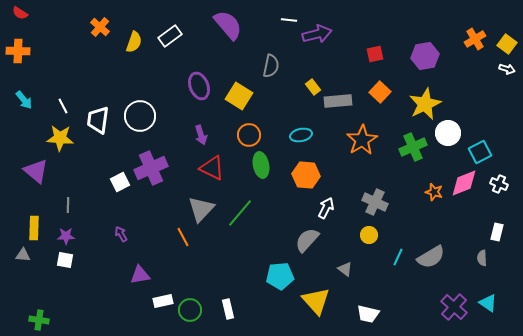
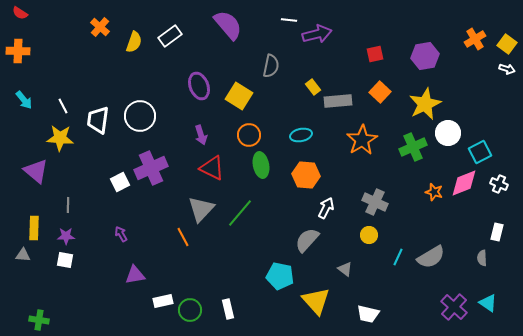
purple triangle at (140, 275): moved 5 px left
cyan pentagon at (280, 276): rotated 16 degrees clockwise
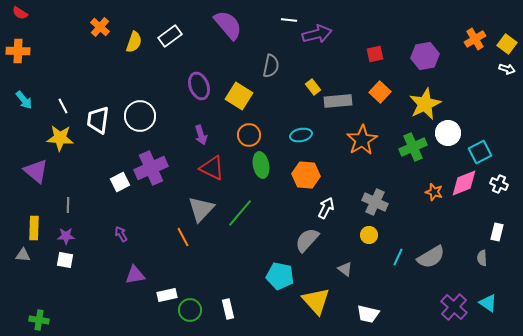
white rectangle at (163, 301): moved 4 px right, 6 px up
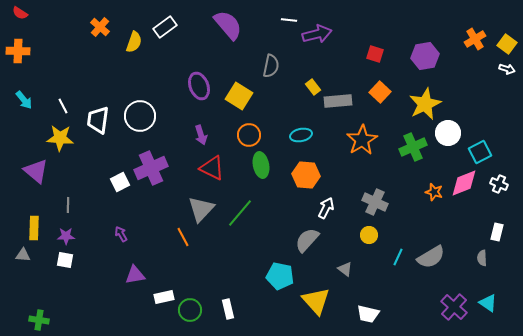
white rectangle at (170, 36): moved 5 px left, 9 px up
red square at (375, 54): rotated 30 degrees clockwise
white rectangle at (167, 295): moved 3 px left, 2 px down
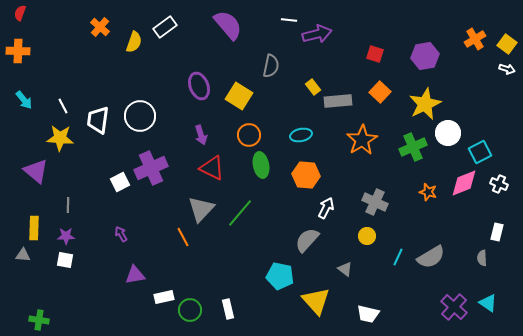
red semicircle at (20, 13): rotated 77 degrees clockwise
orange star at (434, 192): moved 6 px left
yellow circle at (369, 235): moved 2 px left, 1 px down
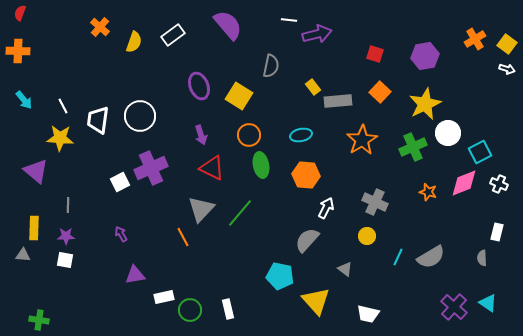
white rectangle at (165, 27): moved 8 px right, 8 px down
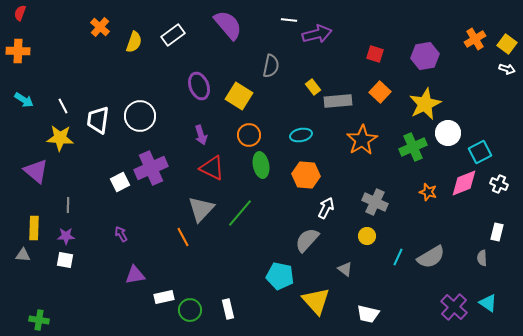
cyan arrow at (24, 100): rotated 18 degrees counterclockwise
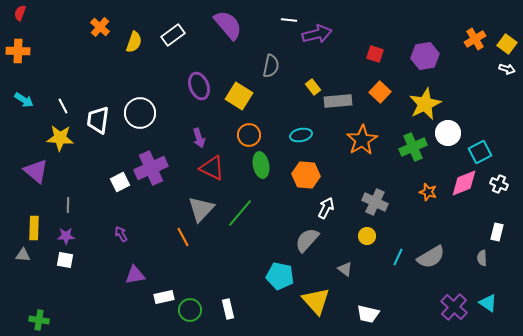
white circle at (140, 116): moved 3 px up
purple arrow at (201, 135): moved 2 px left, 3 px down
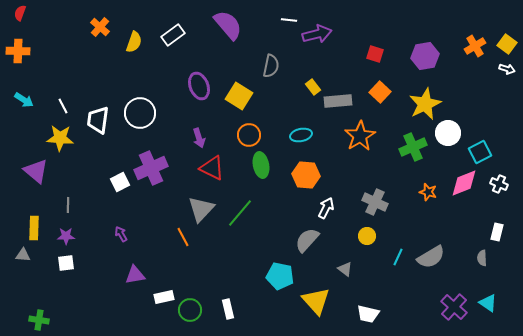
orange cross at (475, 39): moved 7 px down
orange star at (362, 140): moved 2 px left, 4 px up
white square at (65, 260): moved 1 px right, 3 px down; rotated 18 degrees counterclockwise
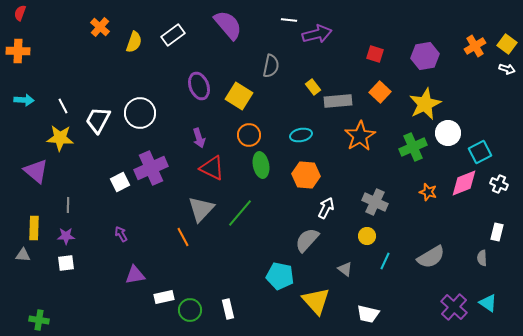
cyan arrow at (24, 100): rotated 30 degrees counterclockwise
white trapezoid at (98, 120): rotated 20 degrees clockwise
cyan line at (398, 257): moved 13 px left, 4 px down
